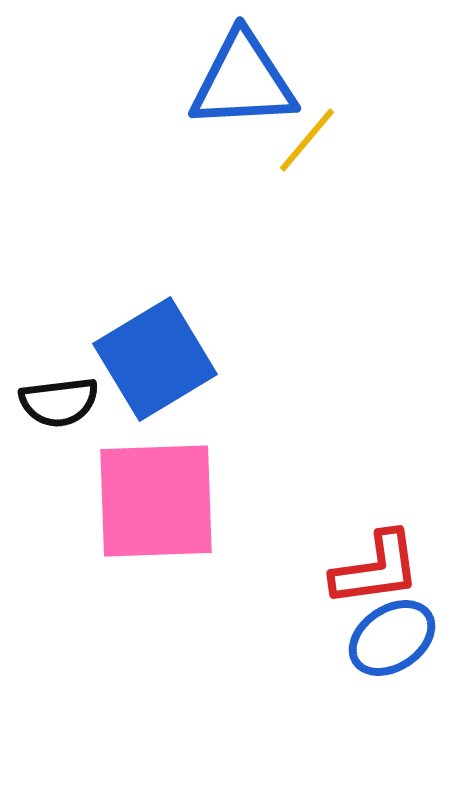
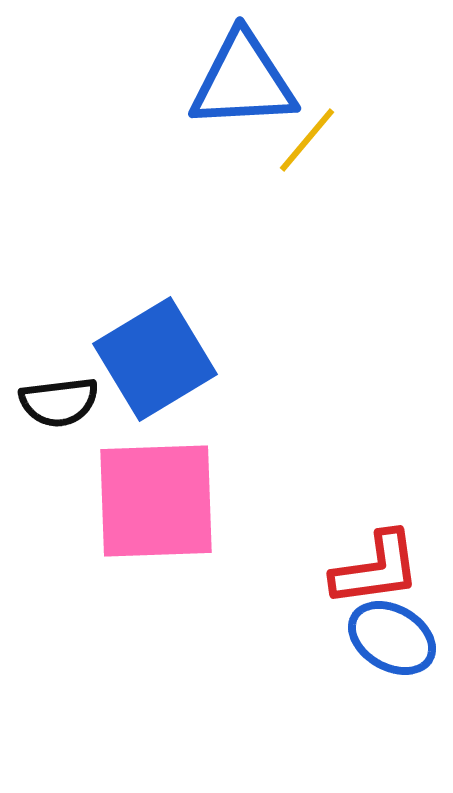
blue ellipse: rotated 64 degrees clockwise
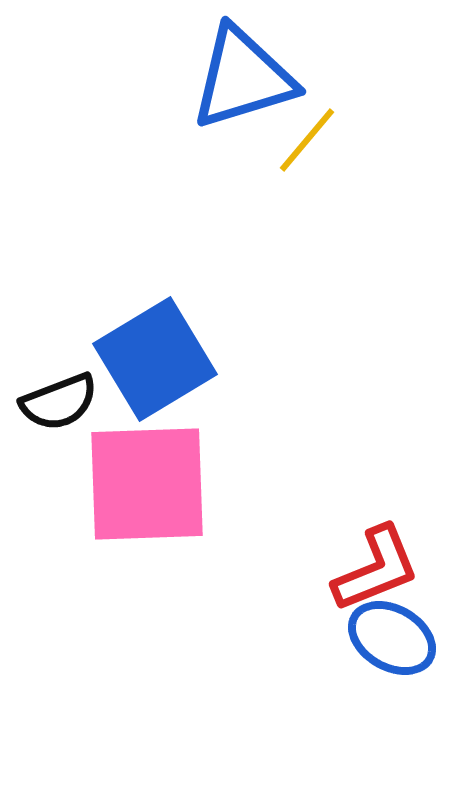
blue triangle: moved 3 px up; rotated 14 degrees counterclockwise
black semicircle: rotated 14 degrees counterclockwise
pink square: moved 9 px left, 17 px up
red L-shape: rotated 14 degrees counterclockwise
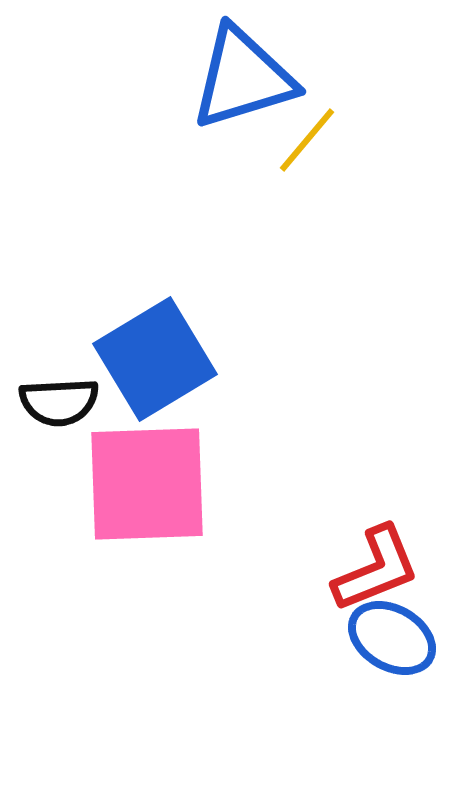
black semicircle: rotated 18 degrees clockwise
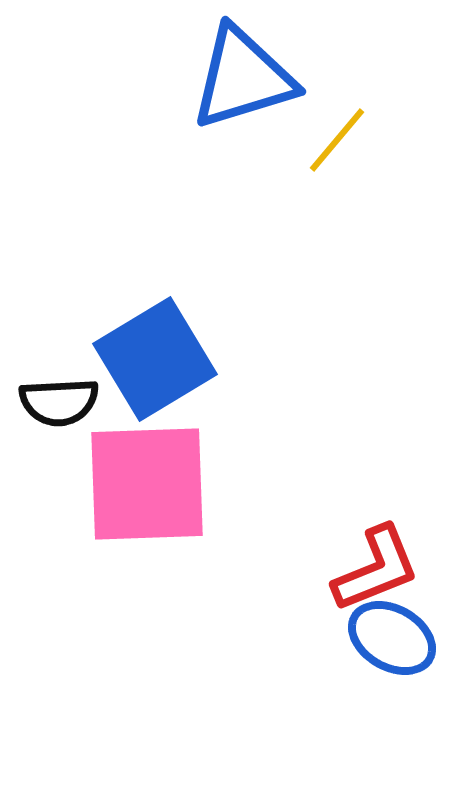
yellow line: moved 30 px right
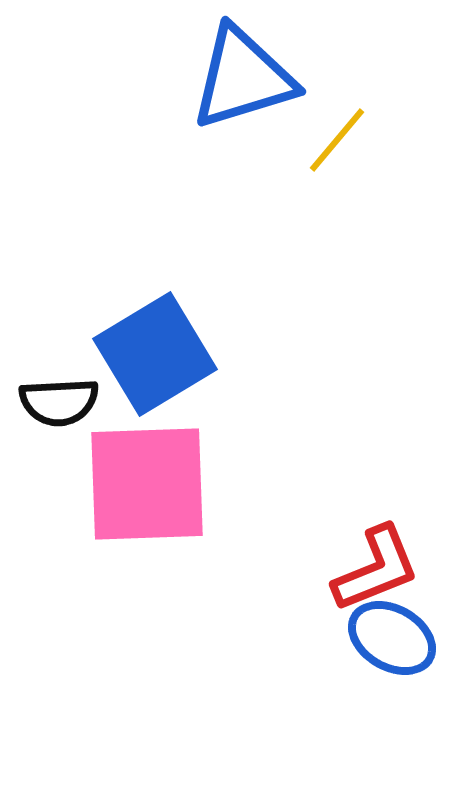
blue square: moved 5 px up
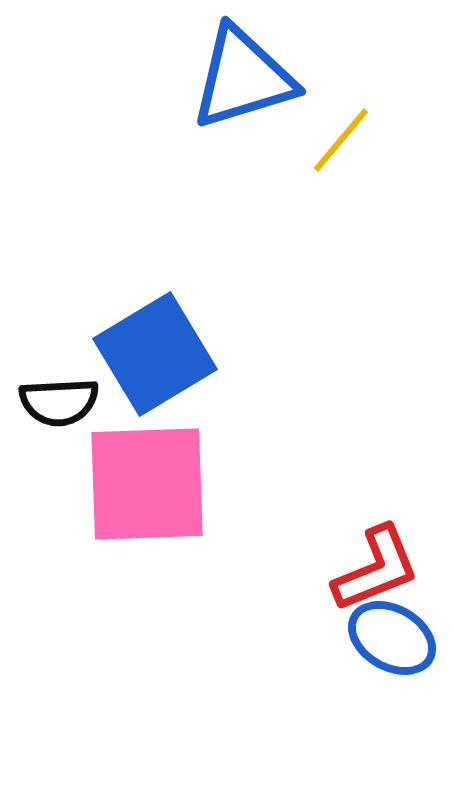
yellow line: moved 4 px right
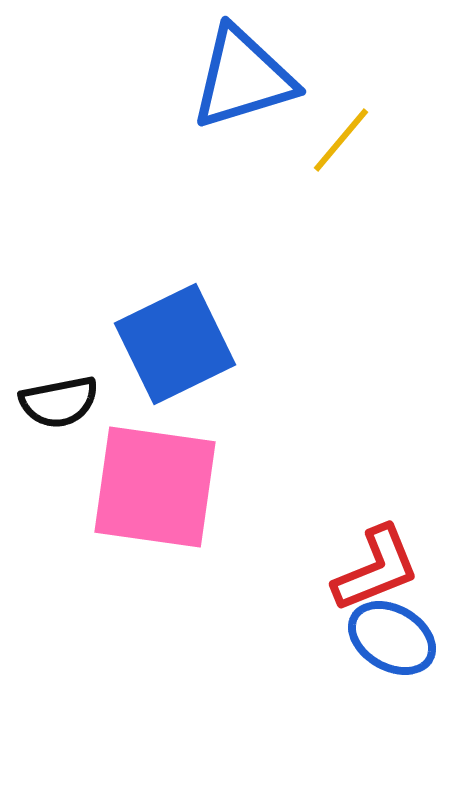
blue square: moved 20 px right, 10 px up; rotated 5 degrees clockwise
black semicircle: rotated 8 degrees counterclockwise
pink square: moved 8 px right, 3 px down; rotated 10 degrees clockwise
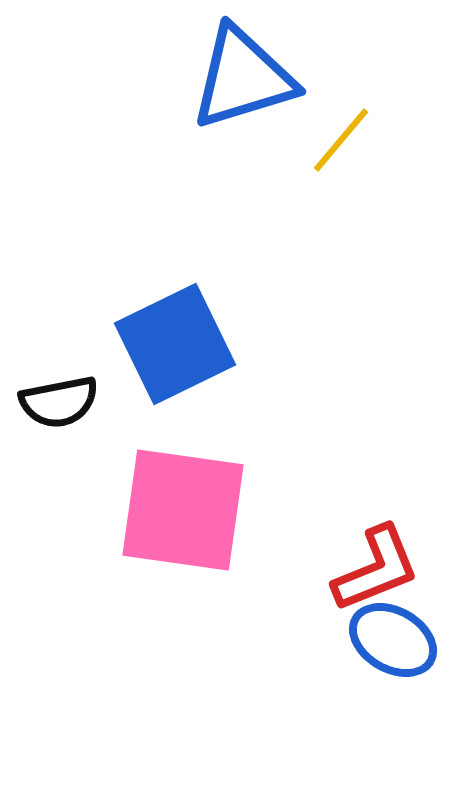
pink square: moved 28 px right, 23 px down
blue ellipse: moved 1 px right, 2 px down
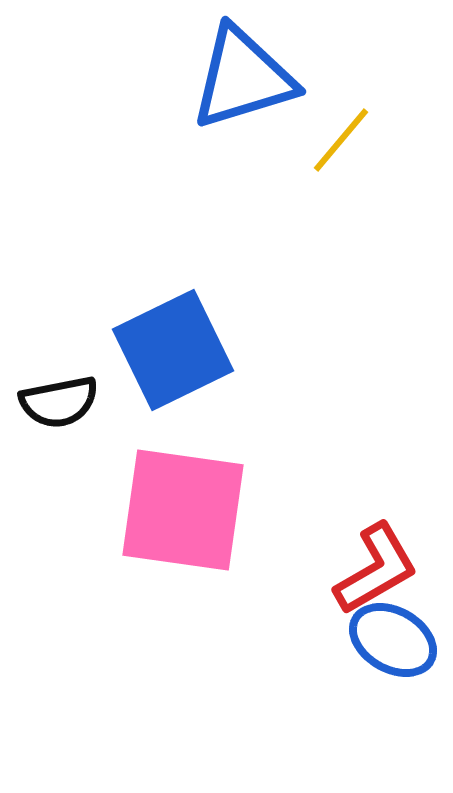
blue square: moved 2 px left, 6 px down
red L-shape: rotated 8 degrees counterclockwise
